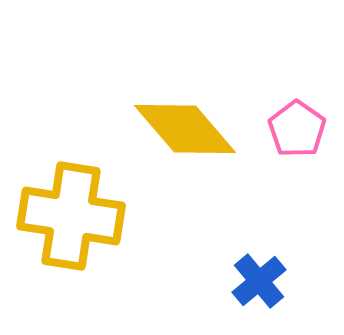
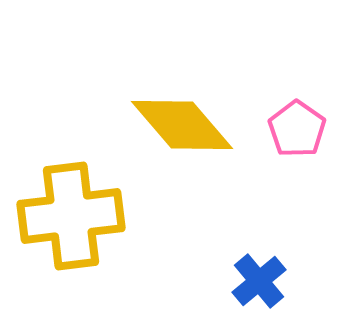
yellow diamond: moved 3 px left, 4 px up
yellow cross: rotated 16 degrees counterclockwise
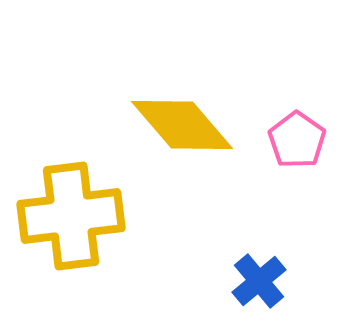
pink pentagon: moved 11 px down
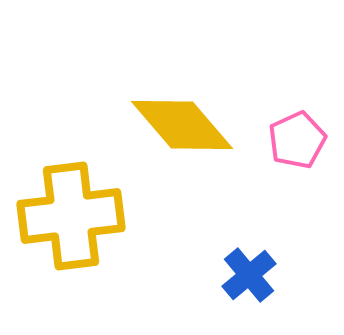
pink pentagon: rotated 12 degrees clockwise
blue cross: moved 10 px left, 6 px up
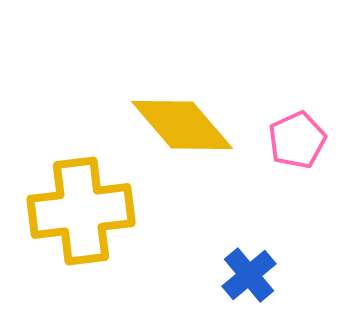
yellow cross: moved 10 px right, 5 px up
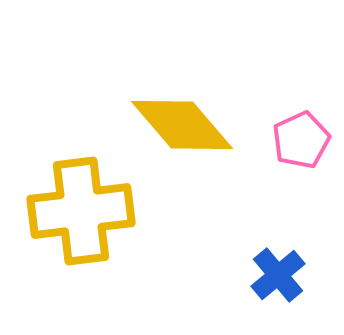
pink pentagon: moved 4 px right
blue cross: moved 29 px right
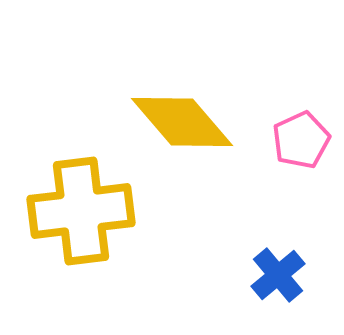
yellow diamond: moved 3 px up
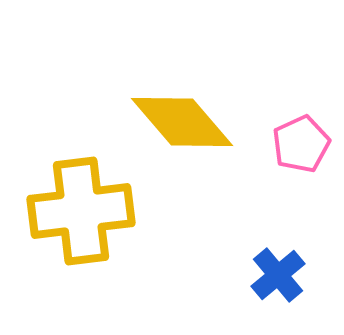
pink pentagon: moved 4 px down
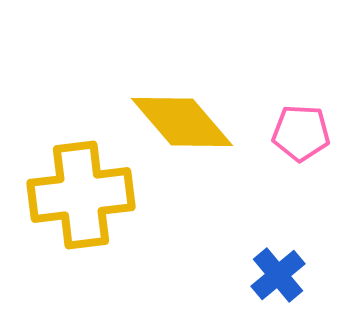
pink pentagon: moved 11 px up; rotated 28 degrees clockwise
yellow cross: moved 16 px up
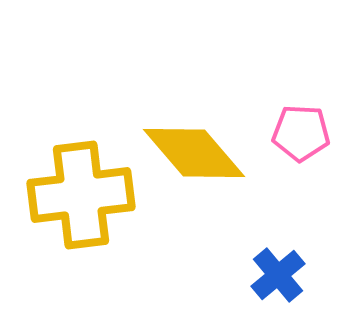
yellow diamond: moved 12 px right, 31 px down
